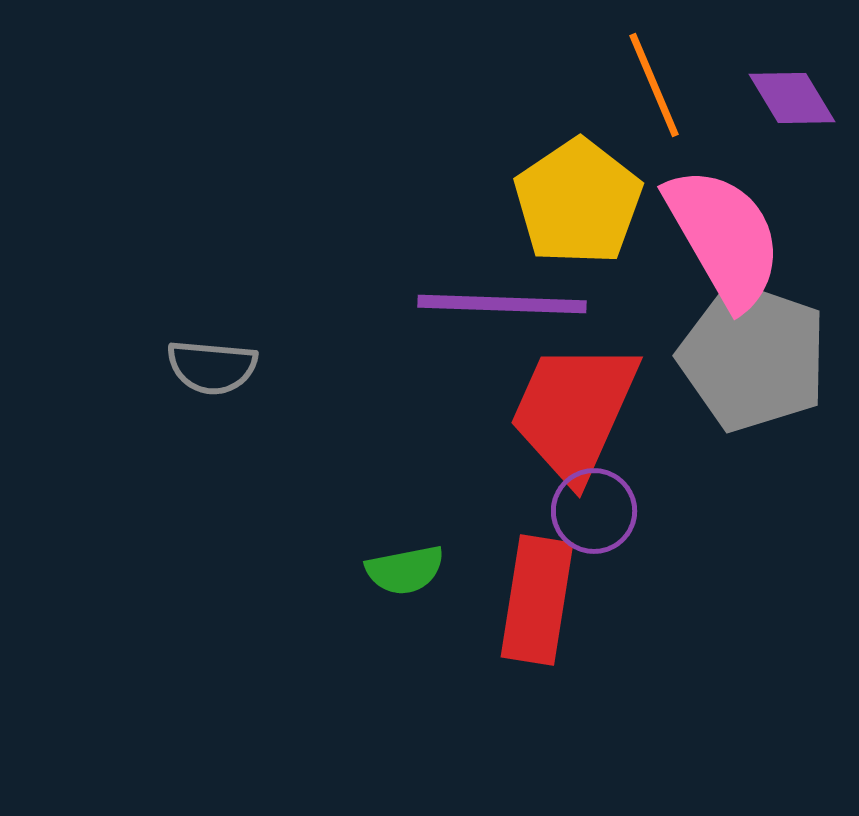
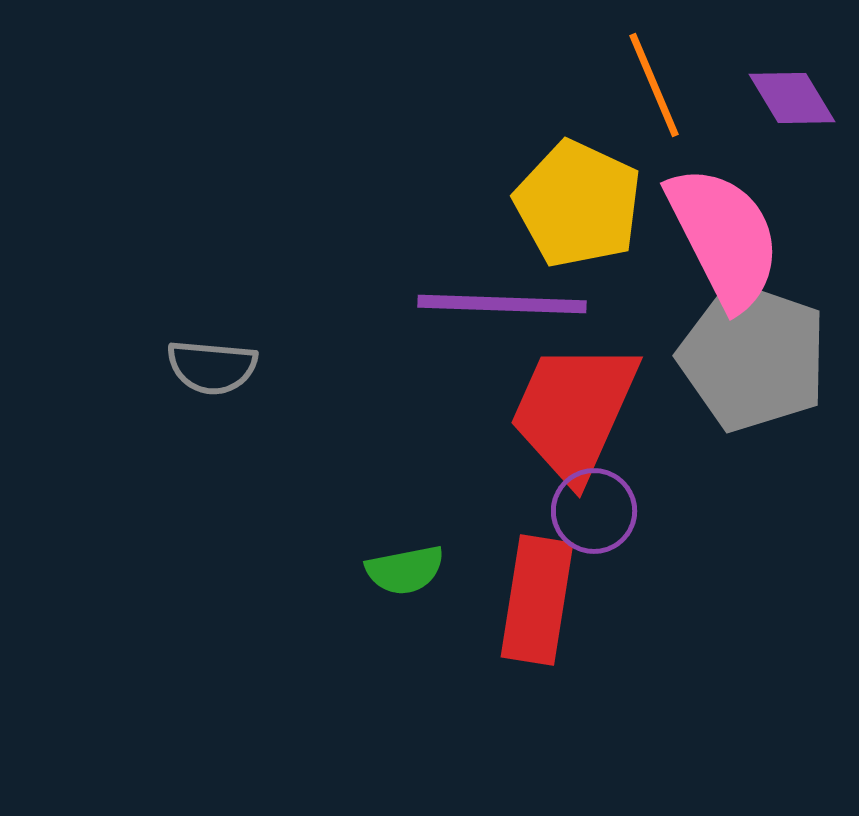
yellow pentagon: moved 2 px down; rotated 13 degrees counterclockwise
pink semicircle: rotated 3 degrees clockwise
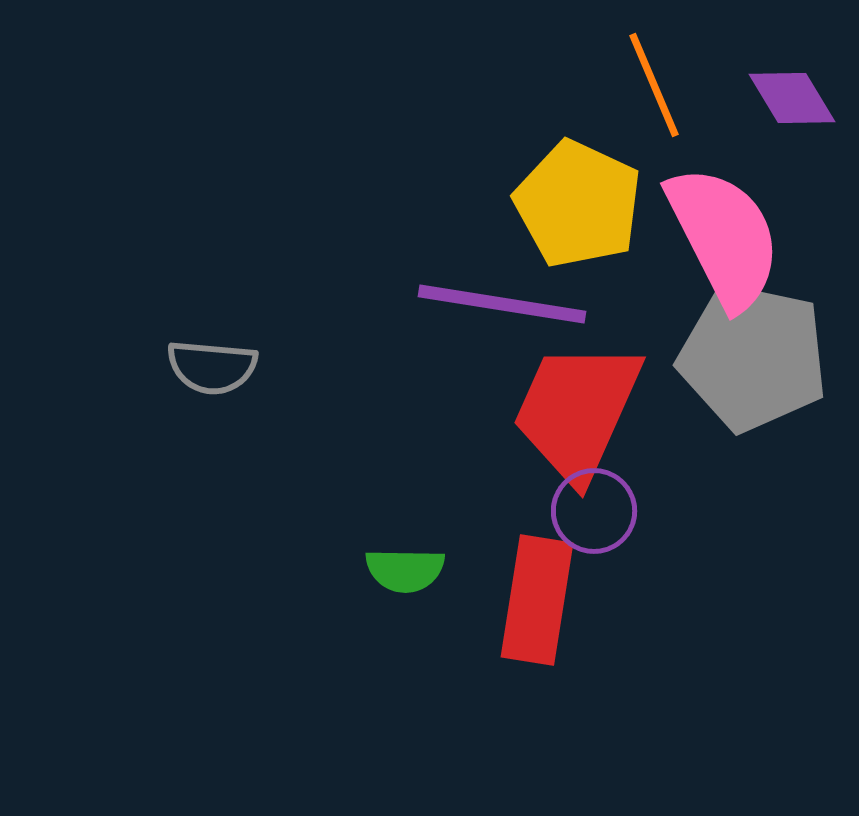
purple line: rotated 7 degrees clockwise
gray pentagon: rotated 7 degrees counterclockwise
red trapezoid: moved 3 px right
green semicircle: rotated 12 degrees clockwise
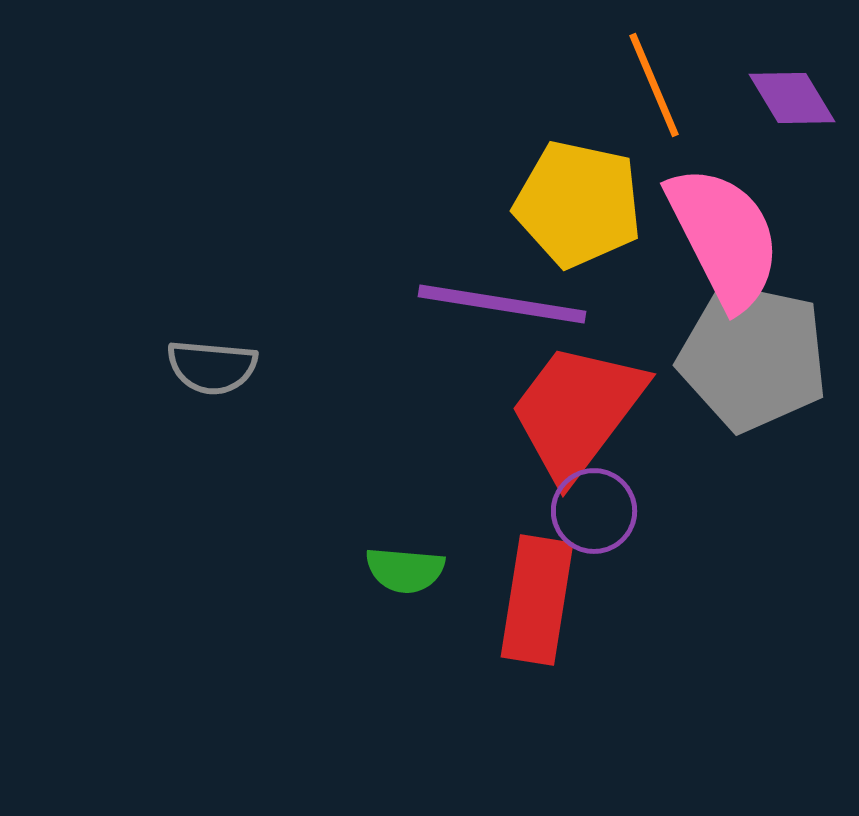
yellow pentagon: rotated 13 degrees counterclockwise
red trapezoid: rotated 13 degrees clockwise
green semicircle: rotated 4 degrees clockwise
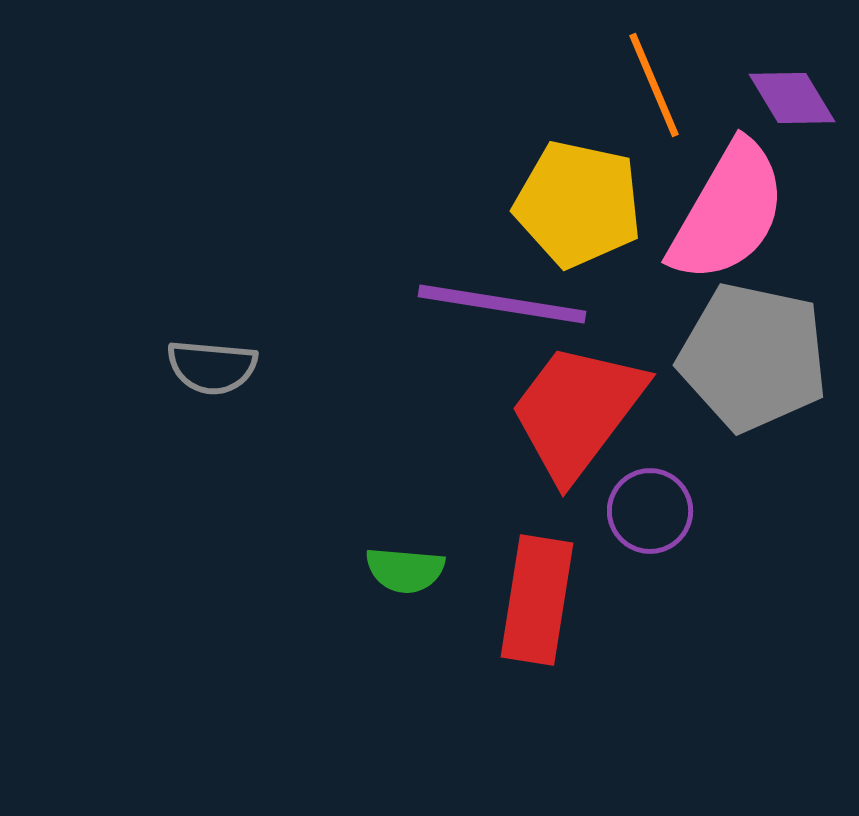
pink semicircle: moved 4 px right, 25 px up; rotated 57 degrees clockwise
purple circle: moved 56 px right
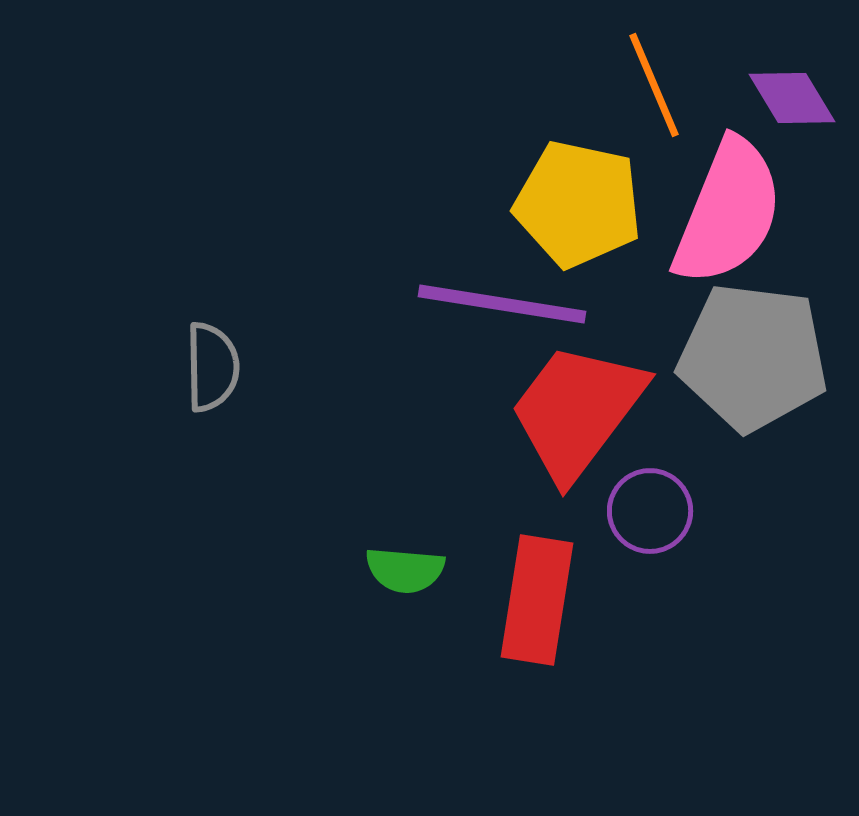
pink semicircle: rotated 8 degrees counterclockwise
gray pentagon: rotated 5 degrees counterclockwise
gray semicircle: rotated 96 degrees counterclockwise
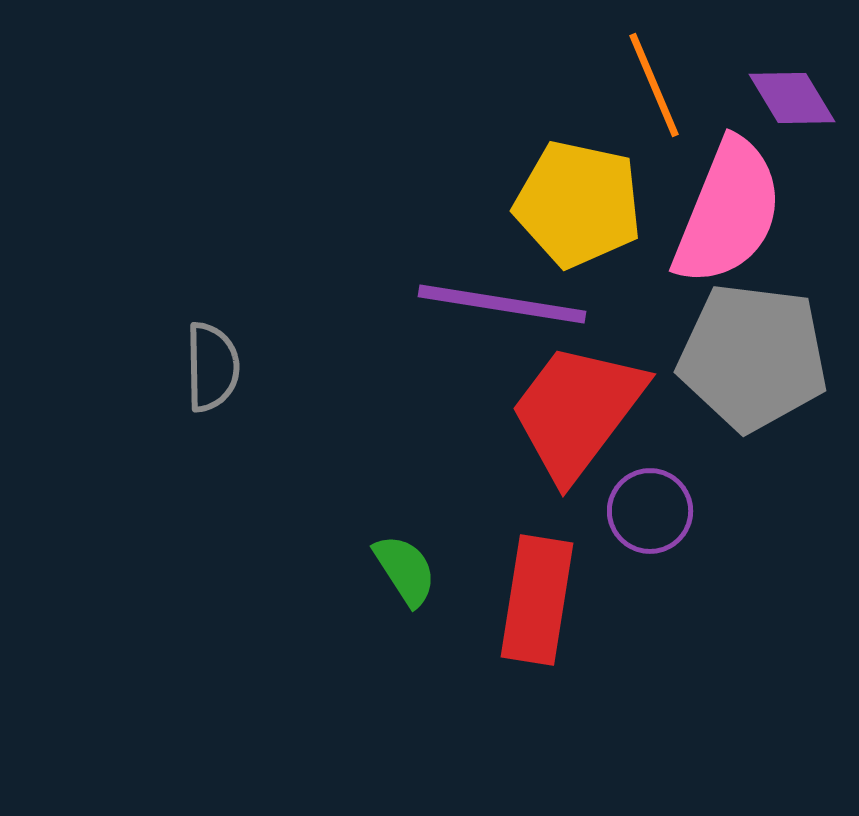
green semicircle: rotated 128 degrees counterclockwise
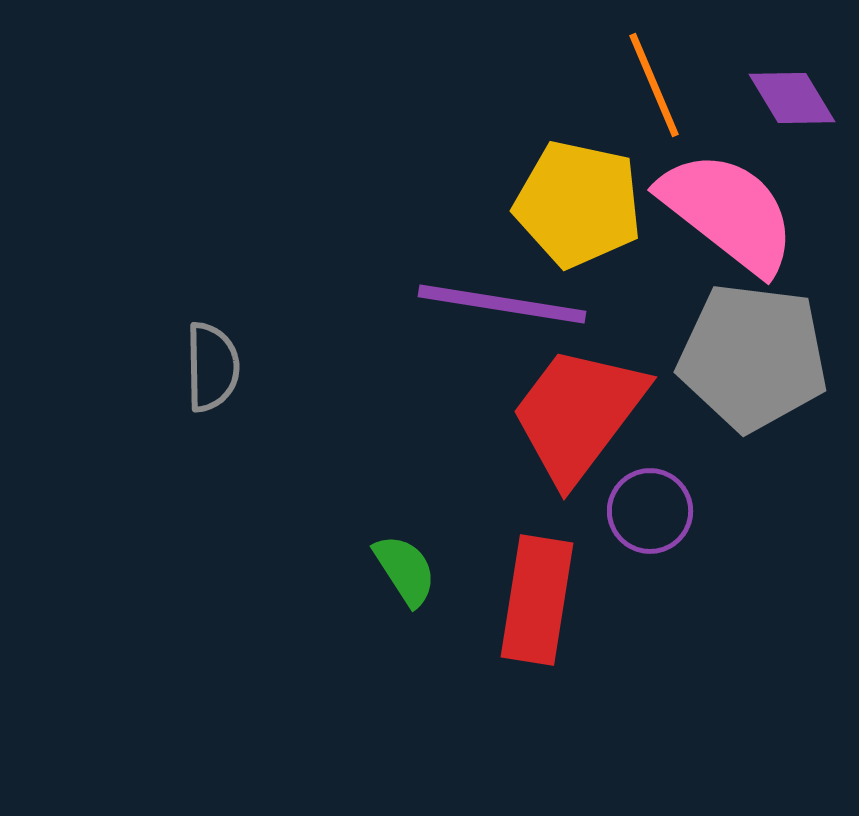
pink semicircle: rotated 74 degrees counterclockwise
red trapezoid: moved 1 px right, 3 px down
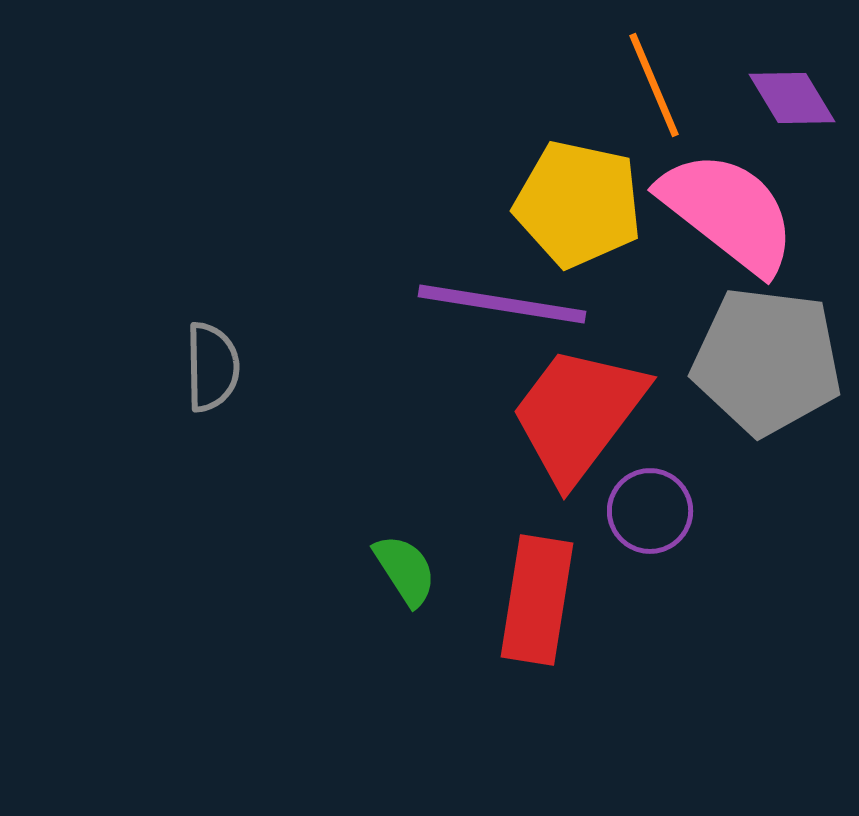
gray pentagon: moved 14 px right, 4 px down
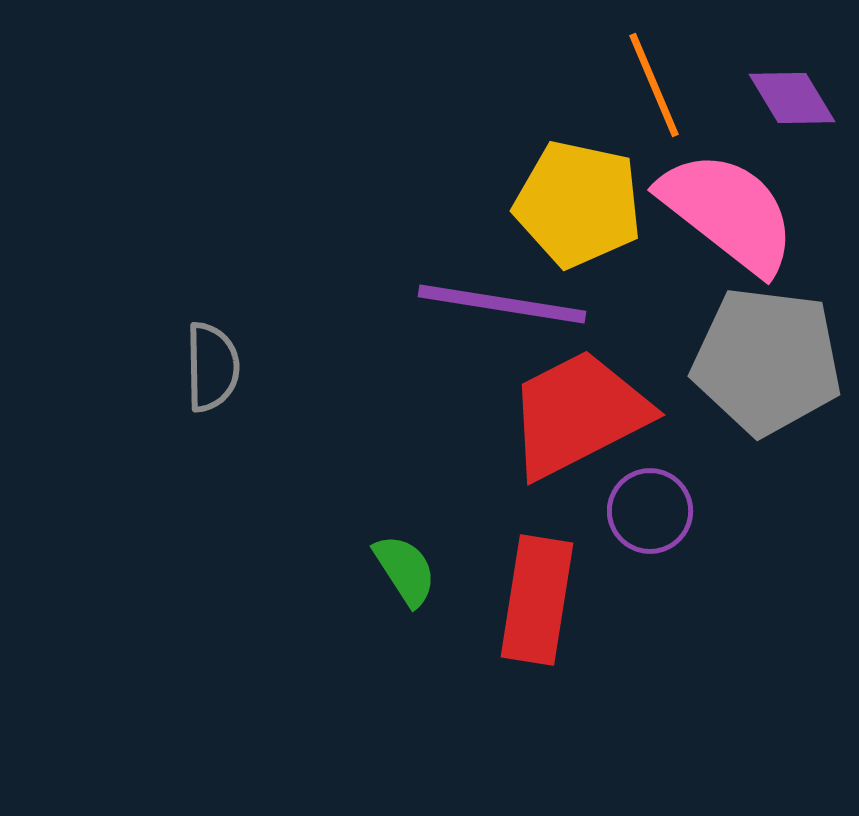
red trapezoid: rotated 26 degrees clockwise
